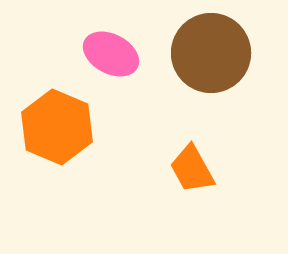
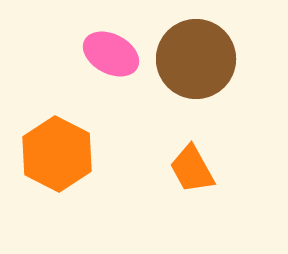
brown circle: moved 15 px left, 6 px down
orange hexagon: moved 27 px down; rotated 4 degrees clockwise
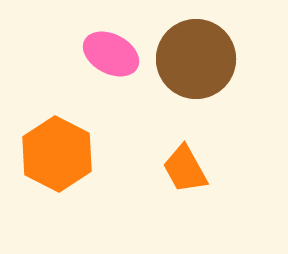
orange trapezoid: moved 7 px left
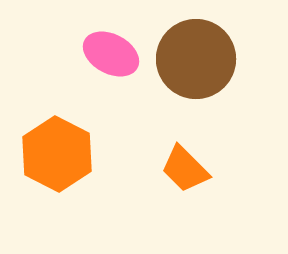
orange trapezoid: rotated 16 degrees counterclockwise
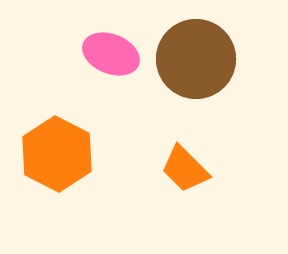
pink ellipse: rotated 6 degrees counterclockwise
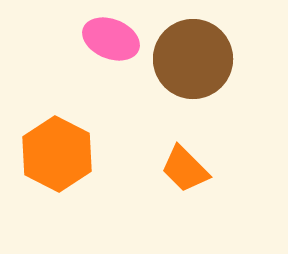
pink ellipse: moved 15 px up
brown circle: moved 3 px left
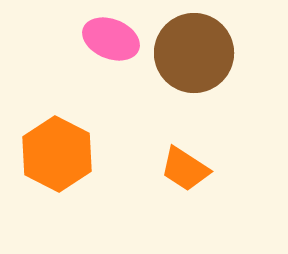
brown circle: moved 1 px right, 6 px up
orange trapezoid: rotated 12 degrees counterclockwise
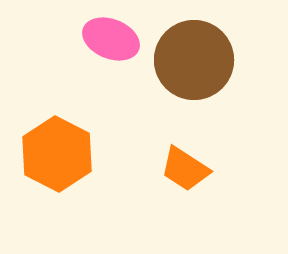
brown circle: moved 7 px down
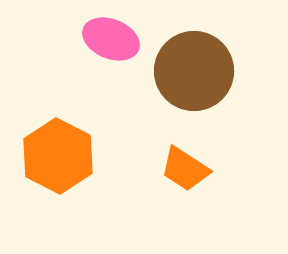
brown circle: moved 11 px down
orange hexagon: moved 1 px right, 2 px down
